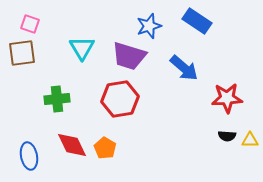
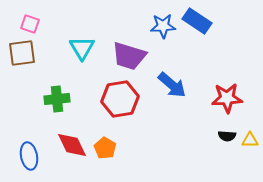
blue star: moved 14 px right; rotated 15 degrees clockwise
blue arrow: moved 12 px left, 17 px down
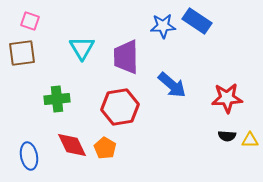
pink square: moved 3 px up
purple trapezoid: moved 3 px left, 1 px down; rotated 72 degrees clockwise
red hexagon: moved 8 px down
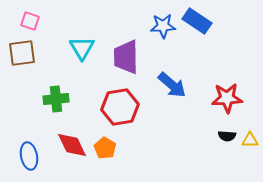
green cross: moved 1 px left
